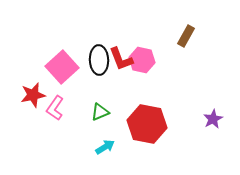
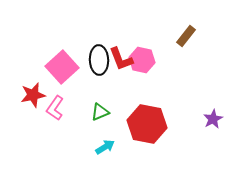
brown rectangle: rotated 10 degrees clockwise
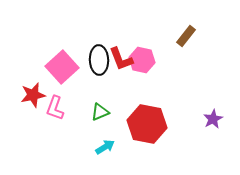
pink L-shape: rotated 15 degrees counterclockwise
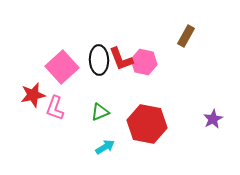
brown rectangle: rotated 10 degrees counterclockwise
pink hexagon: moved 2 px right, 2 px down
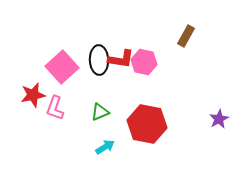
red L-shape: rotated 60 degrees counterclockwise
purple star: moved 6 px right
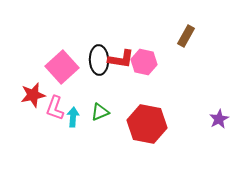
cyan arrow: moved 32 px left, 30 px up; rotated 54 degrees counterclockwise
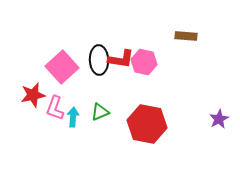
brown rectangle: rotated 65 degrees clockwise
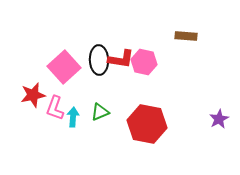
pink square: moved 2 px right
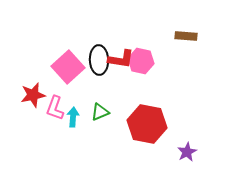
pink hexagon: moved 3 px left, 1 px up
pink square: moved 4 px right
purple star: moved 32 px left, 33 px down
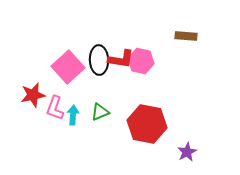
cyan arrow: moved 2 px up
